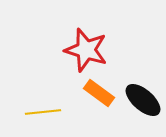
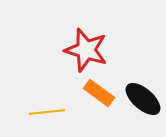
black ellipse: moved 1 px up
yellow line: moved 4 px right
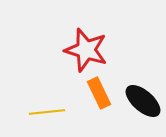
orange rectangle: rotated 28 degrees clockwise
black ellipse: moved 2 px down
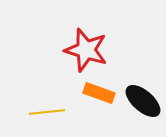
orange rectangle: rotated 44 degrees counterclockwise
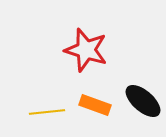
orange rectangle: moved 4 px left, 12 px down
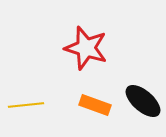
red star: moved 2 px up
yellow line: moved 21 px left, 7 px up
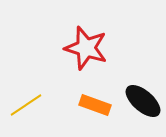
yellow line: rotated 28 degrees counterclockwise
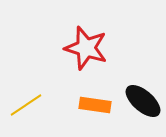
orange rectangle: rotated 12 degrees counterclockwise
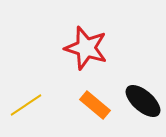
orange rectangle: rotated 32 degrees clockwise
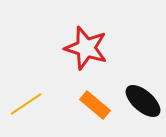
yellow line: moved 1 px up
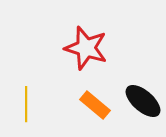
yellow line: rotated 56 degrees counterclockwise
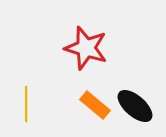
black ellipse: moved 8 px left, 5 px down
